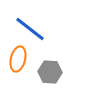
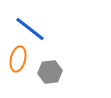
gray hexagon: rotated 10 degrees counterclockwise
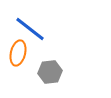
orange ellipse: moved 6 px up
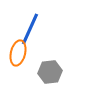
blue line: rotated 76 degrees clockwise
